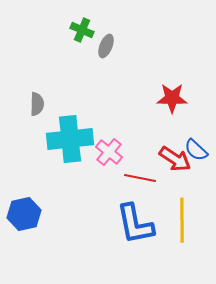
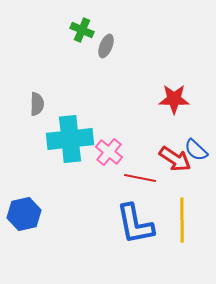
red star: moved 2 px right, 1 px down
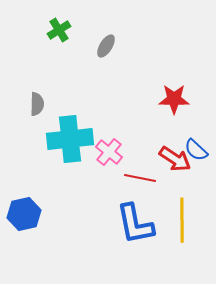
green cross: moved 23 px left; rotated 35 degrees clockwise
gray ellipse: rotated 10 degrees clockwise
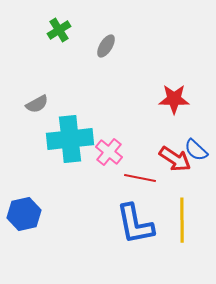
gray semicircle: rotated 60 degrees clockwise
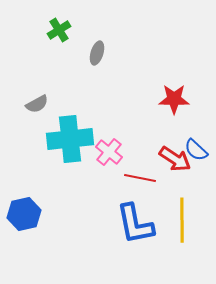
gray ellipse: moved 9 px left, 7 px down; rotated 15 degrees counterclockwise
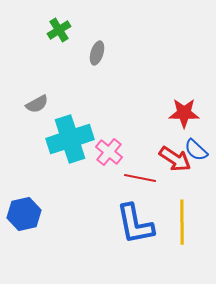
red star: moved 10 px right, 14 px down
cyan cross: rotated 12 degrees counterclockwise
yellow line: moved 2 px down
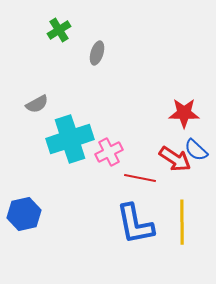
pink cross: rotated 24 degrees clockwise
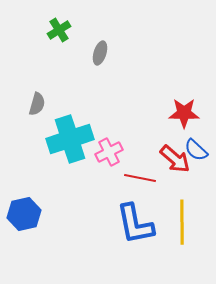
gray ellipse: moved 3 px right
gray semicircle: rotated 45 degrees counterclockwise
red arrow: rotated 8 degrees clockwise
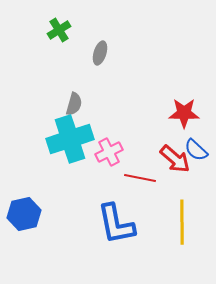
gray semicircle: moved 37 px right
blue L-shape: moved 19 px left
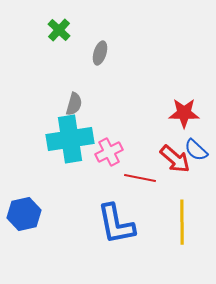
green cross: rotated 15 degrees counterclockwise
cyan cross: rotated 9 degrees clockwise
